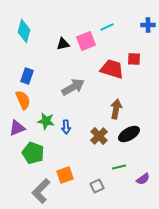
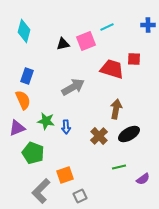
gray square: moved 17 px left, 10 px down
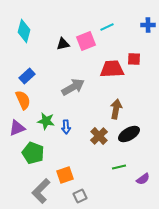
red trapezoid: rotated 20 degrees counterclockwise
blue rectangle: rotated 28 degrees clockwise
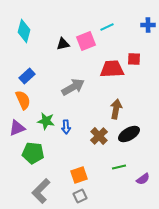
green pentagon: rotated 15 degrees counterclockwise
orange square: moved 14 px right
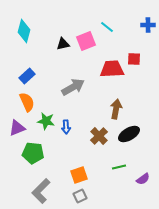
cyan line: rotated 64 degrees clockwise
orange semicircle: moved 4 px right, 2 px down
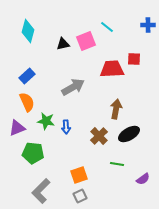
cyan diamond: moved 4 px right
green line: moved 2 px left, 3 px up; rotated 24 degrees clockwise
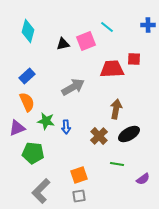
gray square: moved 1 px left; rotated 16 degrees clockwise
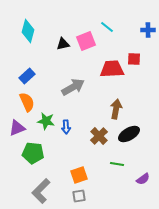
blue cross: moved 5 px down
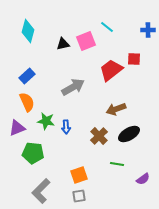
red trapezoid: moved 1 px left, 1 px down; rotated 35 degrees counterclockwise
brown arrow: rotated 120 degrees counterclockwise
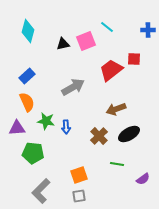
purple triangle: rotated 18 degrees clockwise
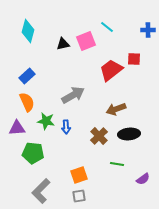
gray arrow: moved 8 px down
black ellipse: rotated 25 degrees clockwise
